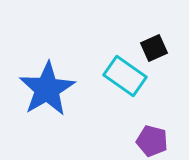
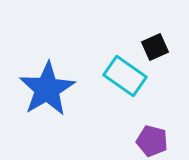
black square: moved 1 px right, 1 px up
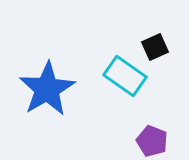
purple pentagon: rotated 8 degrees clockwise
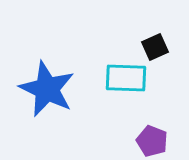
cyan rectangle: moved 1 px right, 2 px down; rotated 33 degrees counterclockwise
blue star: rotated 16 degrees counterclockwise
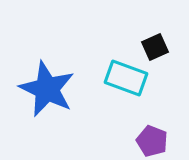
cyan rectangle: rotated 18 degrees clockwise
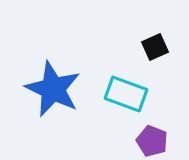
cyan rectangle: moved 16 px down
blue star: moved 6 px right
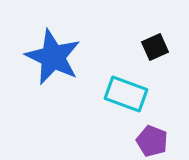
blue star: moved 32 px up
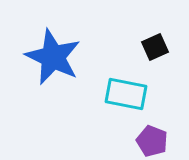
cyan rectangle: rotated 9 degrees counterclockwise
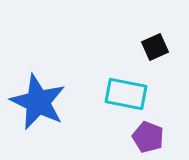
blue star: moved 15 px left, 45 px down
purple pentagon: moved 4 px left, 4 px up
